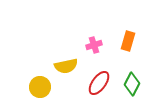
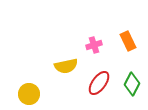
orange rectangle: rotated 42 degrees counterclockwise
yellow circle: moved 11 px left, 7 px down
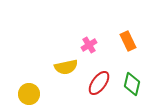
pink cross: moved 5 px left; rotated 14 degrees counterclockwise
yellow semicircle: moved 1 px down
green diamond: rotated 15 degrees counterclockwise
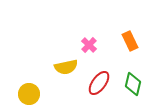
orange rectangle: moved 2 px right
pink cross: rotated 14 degrees counterclockwise
green diamond: moved 1 px right
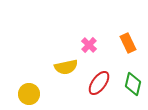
orange rectangle: moved 2 px left, 2 px down
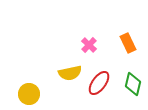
yellow semicircle: moved 4 px right, 6 px down
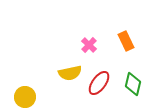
orange rectangle: moved 2 px left, 2 px up
yellow circle: moved 4 px left, 3 px down
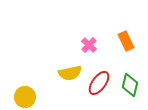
green diamond: moved 3 px left, 1 px down
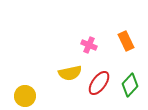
pink cross: rotated 21 degrees counterclockwise
green diamond: rotated 30 degrees clockwise
yellow circle: moved 1 px up
